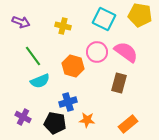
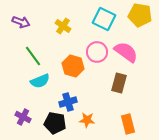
yellow cross: rotated 21 degrees clockwise
orange rectangle: rotated 66 degrees counterclockwise
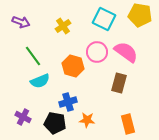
yellow cross: rotated 21 degrees clockwise
